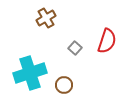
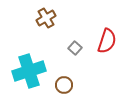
cyan cross: moved 1 px left, 2 px up
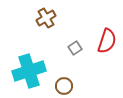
gray square: rotated 16 degrees clockwise
brown circle: moved 1 px down
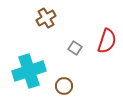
gray square: rotated 24 degrees counterclockwise
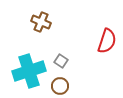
brown cross: moved 5 px left, 4 px down; rotated 36 degrees counterclockwise
gray square: moved 14 px left, 13 px down
brown circle: moved 4 px left
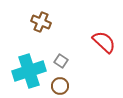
red semicircle: moved 3 px left, 1 px down; rotated 65 degrees counterclockwise
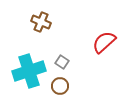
red semicircle: rotated 85 degrees counterclockwise
gray square: moved 1 px right, 1 px down
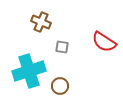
red semicircle: rotated 105 degrees counterclockwise
gray square: moved 15 px up; rotated 24 degrees counterclockwise
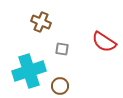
gray square: moved 2 px down
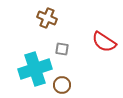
brown cross: moved 6 px right, 4 px up
cyan cross: moved 6 px right, 2 px up
brown circle: moved 2 px right, 1 px up
